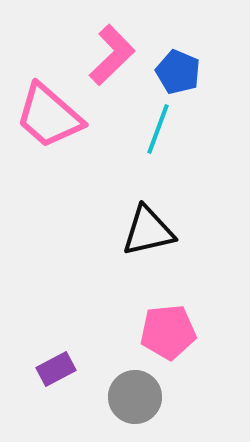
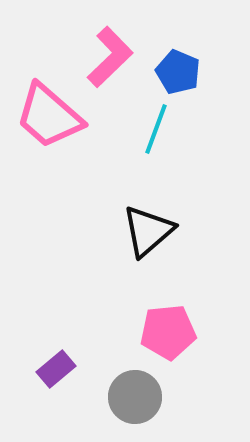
pink L-shape: moved 2 px left, 2 px down
cyan line: moved 2 px left
black triangle: rotated 28 degrees counterclockwise
purple rectangle: rotated 12 degrees counterclockwise
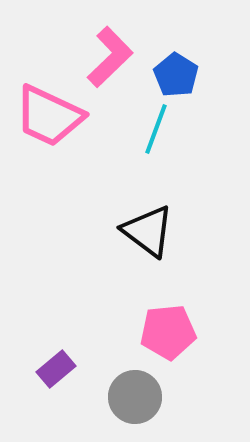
blue pentagon: moved 2 px left, 3 px down; rotated 9 degrees clockwise
pink trapezoid: rotated 16 degrees counterclockwise
black triangle: rotated 42 degrees counterclockwise
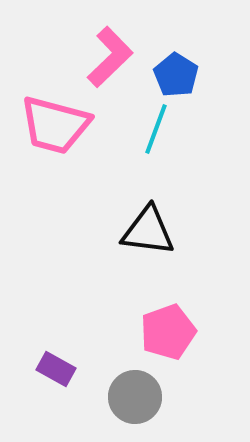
pink trapezoid: moved 6 px right, 9 px down; rotated 10 degrees counterclockwise
black triangle: rotated 30 degrees counterclockwise
pink pentagon: rotated 14 degrees counterclockwise
purple rectangle: rotated 69 degrees clockwise
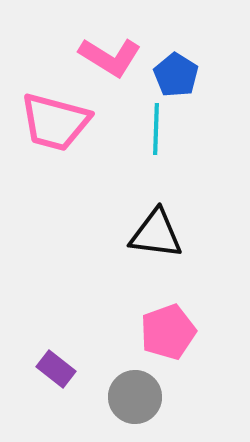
pink L-shape: rotated 76 degrees clockwise
pink trapezoid: moved 3 px up
cyan line: rotated 18 degrees counterclockwise
black triangle: moved 8 px right, 3 px down
purple rectangle: rotated 9 degrees clockwise
